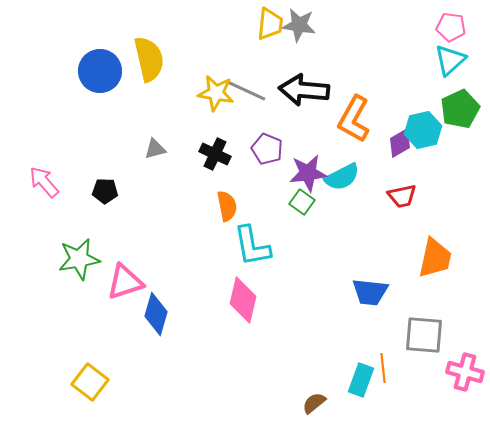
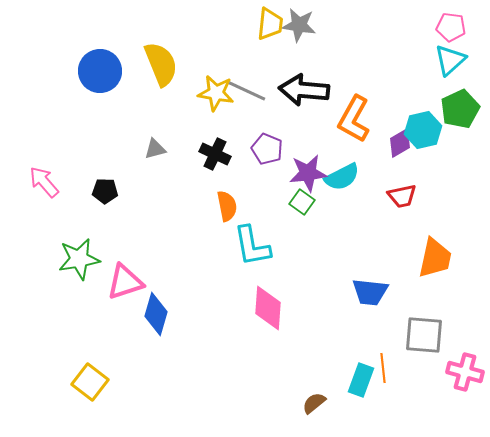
yellow semicircle: moved 12 px right, 5 px down; rotated 9 degrees counterclockwise
pink diamond: moved 25 px right, 8 px down; rotated 9 degrees counterclockwise
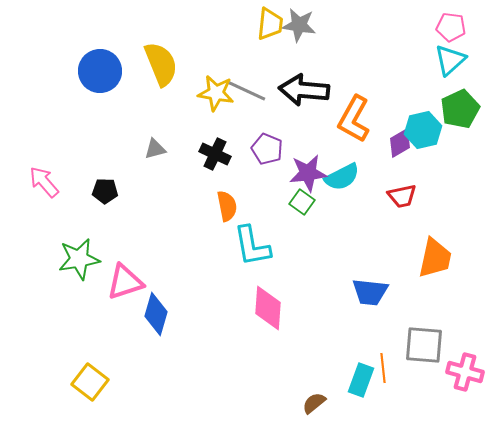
gray square: moved 10 px down
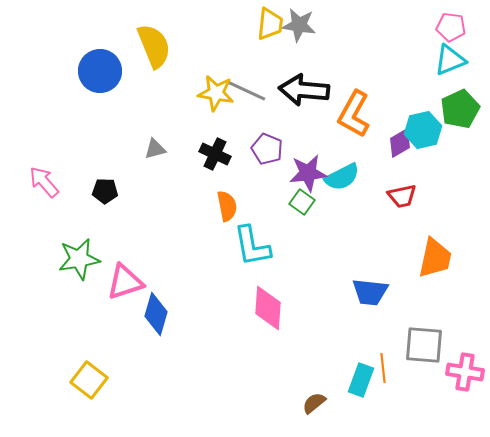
cyan triangle: rotated 20 degrees clockwise
yellow semicircle: moved 7 px left, 18 px up
orange L-shape: moved 5 px up
pink cross: rotated 6 degrees counterclockwise
yellow square: moved 1 px left, 2 px up
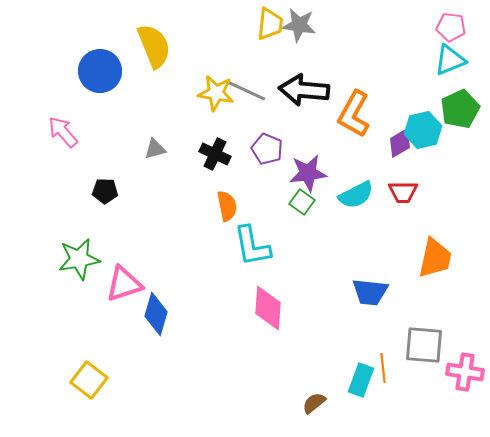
cyan semicircle: moved 14 px right, 18 px down
pink arrow: moved 19 px right, 50 px up
red trapezoid: moved 1 px right, 4 px up; rotated 12 degrees clockwise
pink triangle: moved 1 px left, 2 px down
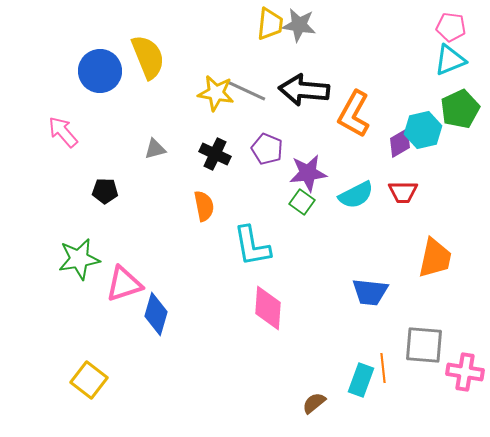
yellow semicircle: moved 6 px left, 11 px down
orange semicircle: moved 23 px left
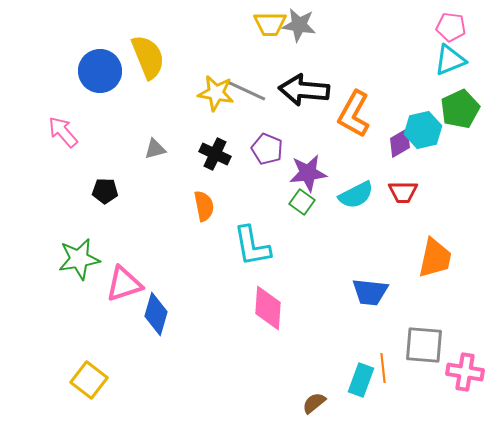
yellow trapezoid: rotated 84 degrees clockwise
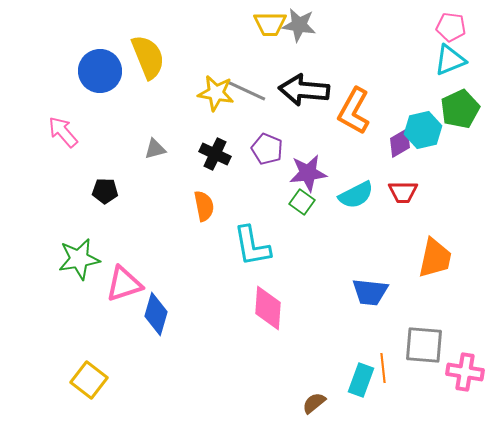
orange L-shape: moved 3 px up
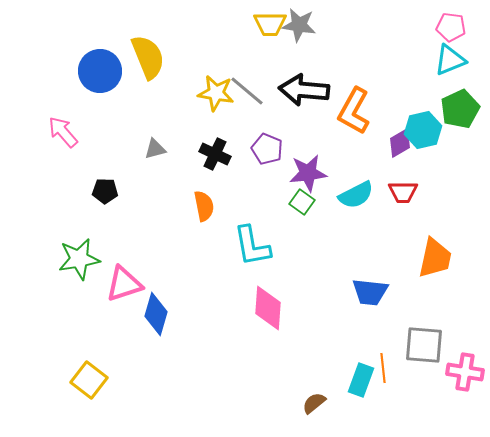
gray line: rotated 15 degrees clockwise
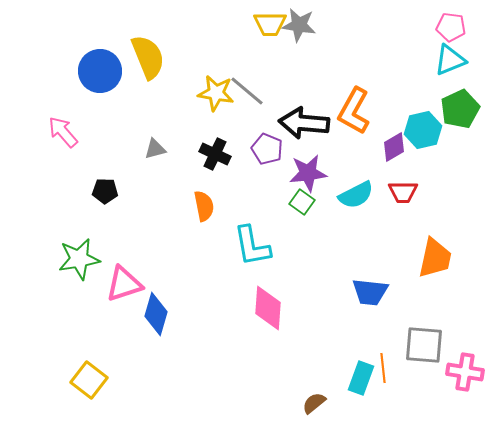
black arrow: moved 33 px down
purple diamond: moved 6 px left, 4 px down
cyan rectangle: moved 2 px up
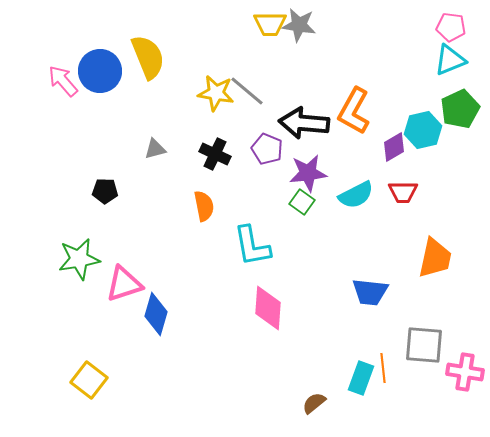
pink arrow: moved 51 px up
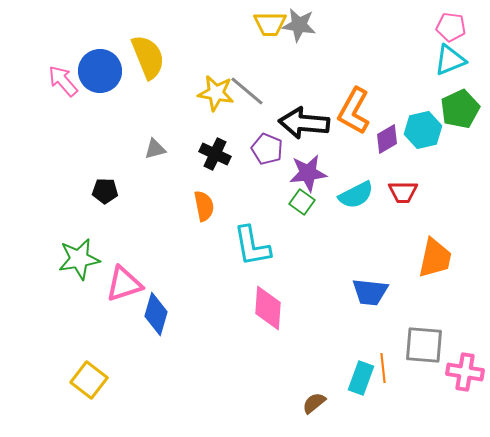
purple diamond: moved 7 px left, 8 px up
